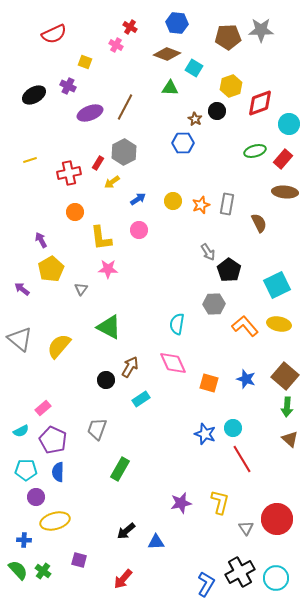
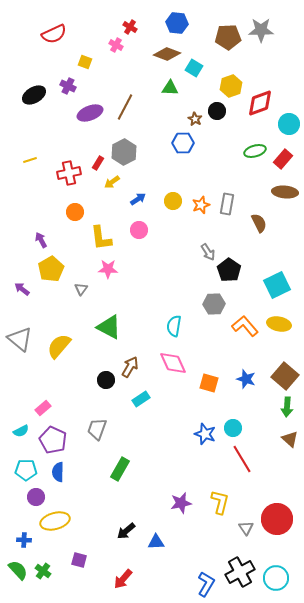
cyan semicircle at (177, 324): moved 3 px left, 2 px down
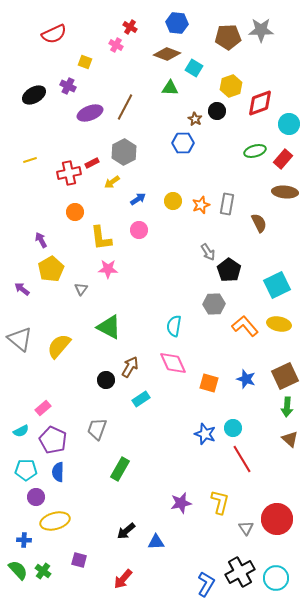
red rectangle at (98, 163): moved 6 px left; rotated 32 degrees clockwise
brown square at (285, 376): rotated 24 degrees clockwise
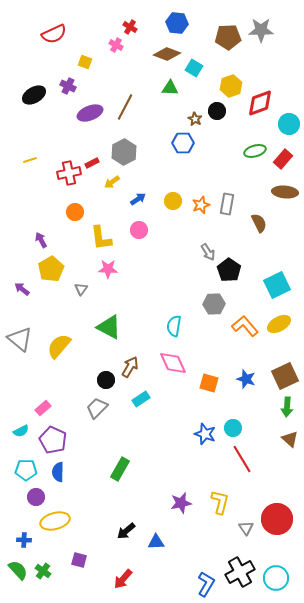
yellow ellipse at (279, 324): rotated 40 degrees counterclockwise
gray trapezoid at (97, 429): moved 21 px up; rotated 25 degrees clockwise
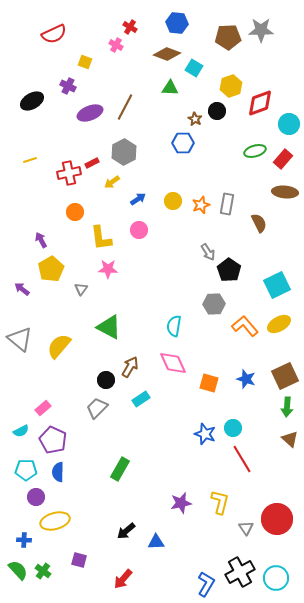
black ellipse at (34, 95): moved 2 px left, 6 px down
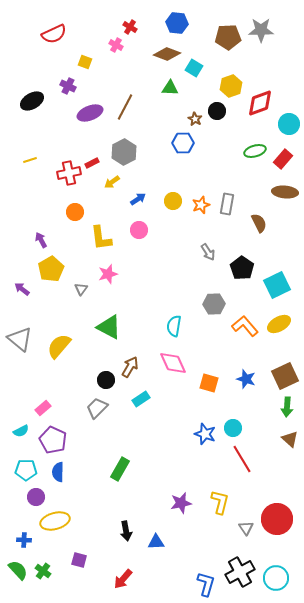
pink star at (108, 269): moved 5 px down; rotated 18 degrees counterclockwise
black pentagon at (229, 270): moved 13 px right, 2 px up
black arrow at (126, 531): rotated 60 degrees counterclockwise
blue L-shape at (206, 584): rotated 15 degrees counterclockwise
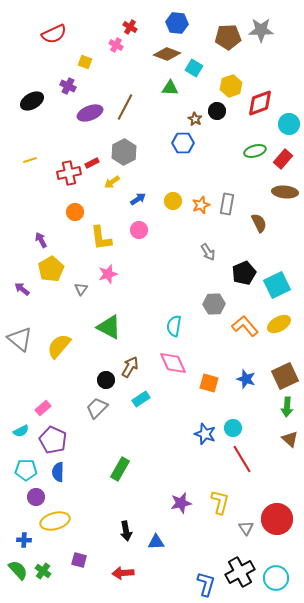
black pentagon at (242, 268): moved 2 px right, 5 px down; rotated 15 degrees clockwise
red arrow at (123, 579): moved 6 px up; rotated 45 degrees clockwise
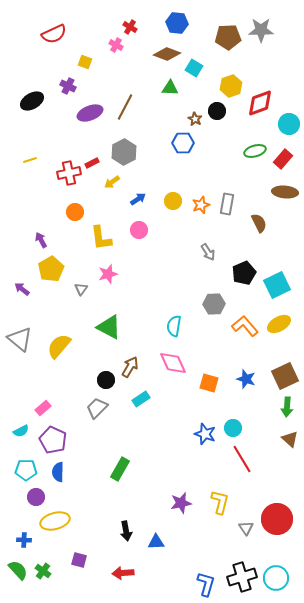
black cross at (240, 572): moved 2 px right, 5 px down; rotated 12 degrees clockwise
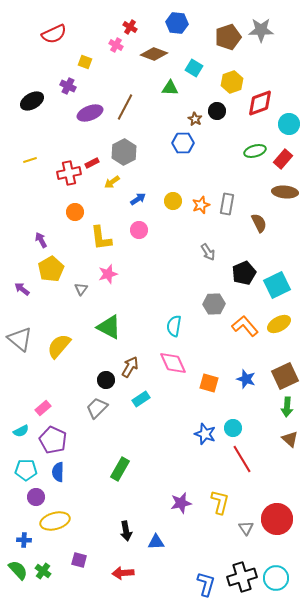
brown pentagon at (228, 37): rotated 15 degrees counterclockwise
brown diamond at (167, 54): moved 13 px left
yellow hexagon at (231, 86): moved 1 px right, 4 px up
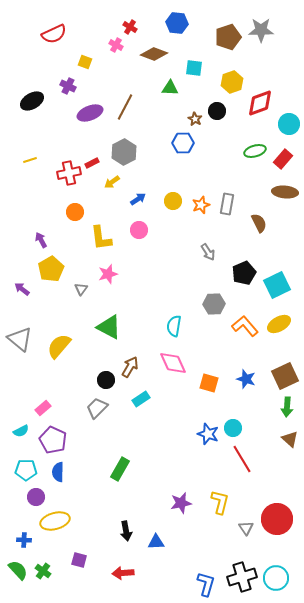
cyan square at (194, 68): rotated 24 degrees counterclockwise
blue star at (205, 434): moved 3 px right
